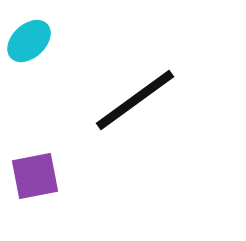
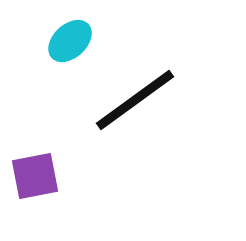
cyan ellipse: moved 41 px right
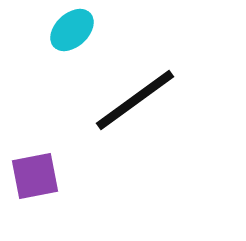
cyan ellipse: moved 2 px right, 11 px up
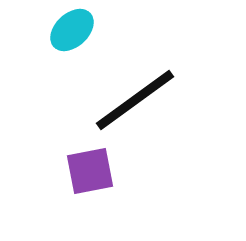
purple square: moved 55 px right, 5 px up
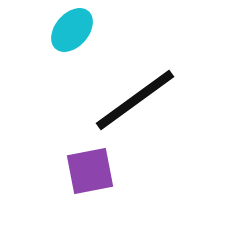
cyan ellipse: rotated 6 degrees counterclockwise
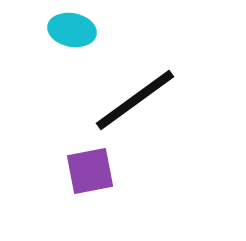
cyan ellipse: rotated 60 degrees clockwise
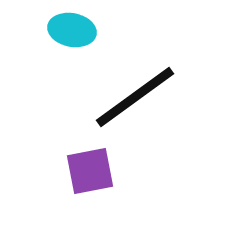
black line: moved 3 px up
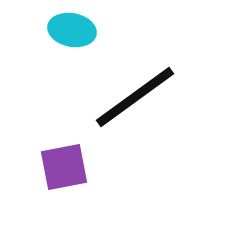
purple square: moved 26 px left, 4 px up
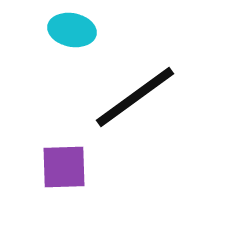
purple square: rotated 9 degrees clockwise
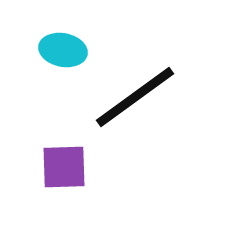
cyan ellipse: moved 9 px left, 20 px down
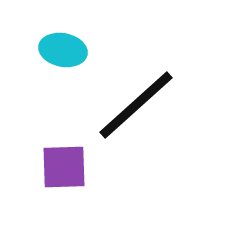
black line: moved 1 px right, 8 px down; rotated 6 degrees counterclockwise
